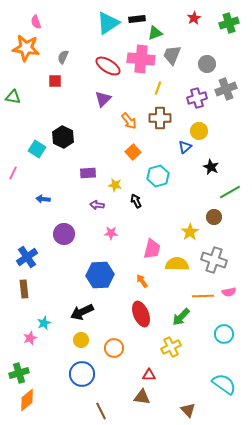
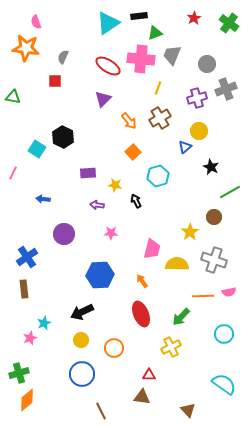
black rectangle at (137, 19): moved 2 px right, 3 px up
green cross at (229, 23): rotated 36 degrees counterclockwise
brown cross at (160, 118): rotated 30 degrees counterclockwise
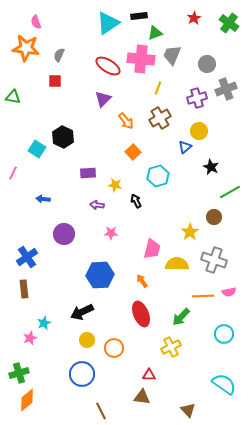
gray semicircle at (63, 57): moved 4 px left, 2 px up
orange arrow at (129, 121): moved 3 px left
yellow circle at (81, 340): moved 6 px right
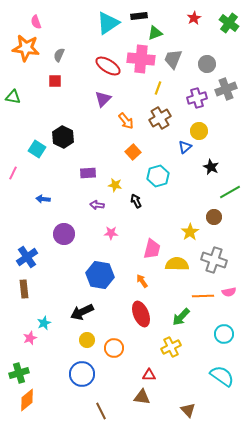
gray trapezoid at (172, 55): moved 1 px right, 4 px down
blue hexagon at (100, 275): rotated 12 degrees clockwise
cyan semicircle at (224, 384): moved 2 px left, 8 px up
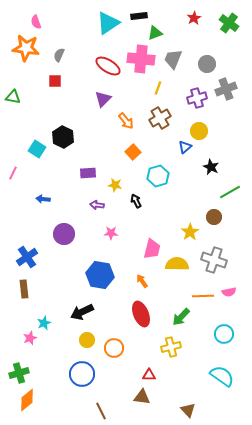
yellow cross at (171, 347): rotated 12 degrees clockwise
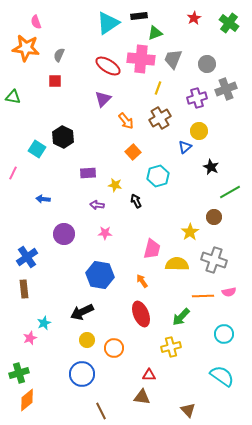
pink star at (111, 233): moved 6 px left
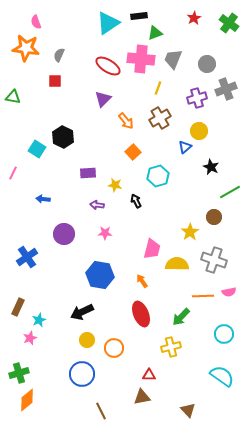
brown rectangle at (24, 289): moved 6 px left, 18 px down; rotated 30 degrees clockwise
cyan star at (44, 323): moved 5 px left, 3 px up
brown triangle at (142, 397): rotated 18 degrees counterclockwise
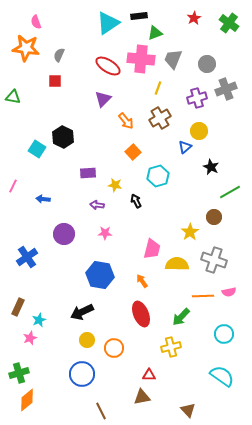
pink line at (13, 173): moved 13 px down
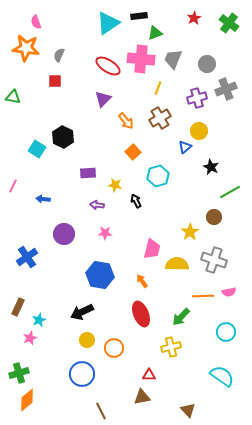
cyan circle at (224, 334): moved 2 px right, 2 px up
